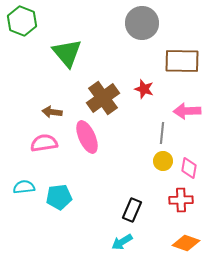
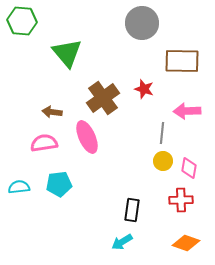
green hexagon: rotated 16 degrees counterclockwise
cyan semicircle: moved 5 px left
cyan pentagon: moved 13 px up
black rectangle: rotated 15 degrees counterclockwise
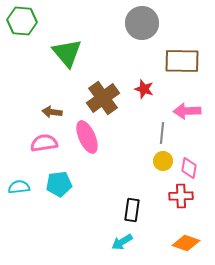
red cross: moved 4 px up
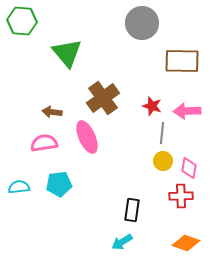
red star: moved 8 px right, 17 px down
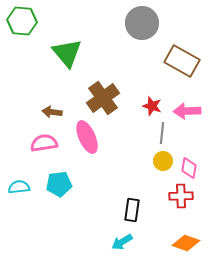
brown rectangle: rotated 28 degrees clockwise
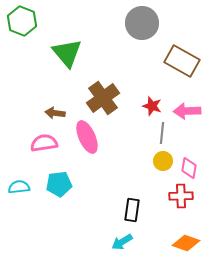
green hexagon: rotated 16 degrees clockwise
brown arrow: moved 3 px right, 1 px down
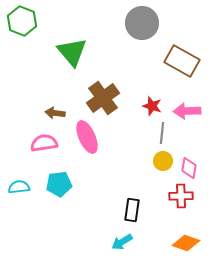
green triangle: moved 5 px right, 1 px up
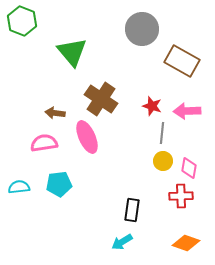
gray circle: moved 6 px down
brown cross: moved 2 px left, 1 px down; rotated 20 degrees counterclockwise
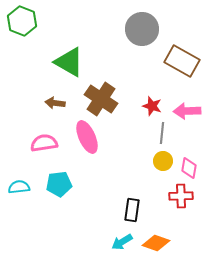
green triangle: moved 3 px left, 10 px down; rotated 20 degrees counterclockwise
brown arrow: moved 10 px up
orange diamond: moved 30 px left
